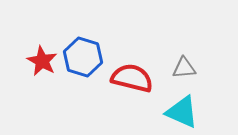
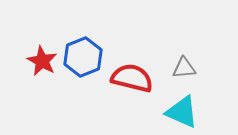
blue hexagon: rotated 21 degrees clockwise
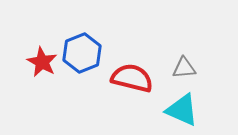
blue hexagon: moved 1 px left, 4 px up
red star: moved 1 px down
cyan triangle: moved 2 px up
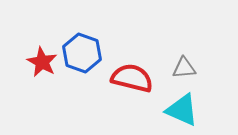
blue hexagon: rotated 18 degrees counterclockwise
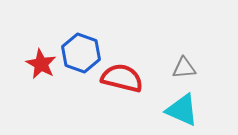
blue hexagon: moved 1 px left
red star: moved 1 px left, 2 px down
red semicircle: moved 10 px left
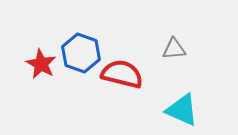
gray triangle: moved 10 px left, 19 px up
red semicircle: moved 4 px up
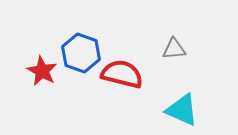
red star: moved 1 px right, 7 px down
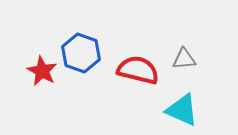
gray triangle: moved 10 px right, 10 px down
red semicircle: moved 16 px right, 4 px up
